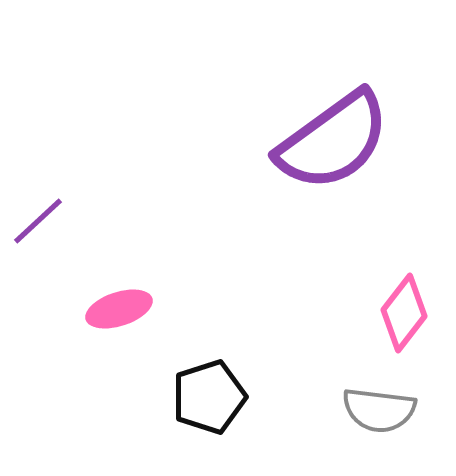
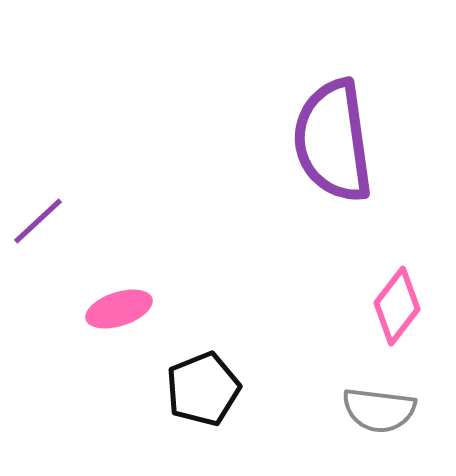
purple semicircle: rotated 118 degrees clockwise
pink diamond: moved 7 px left, 7 px up
black pentagon: moved 6 px left, 8 px up; rotated 4 degrees counterclockwise
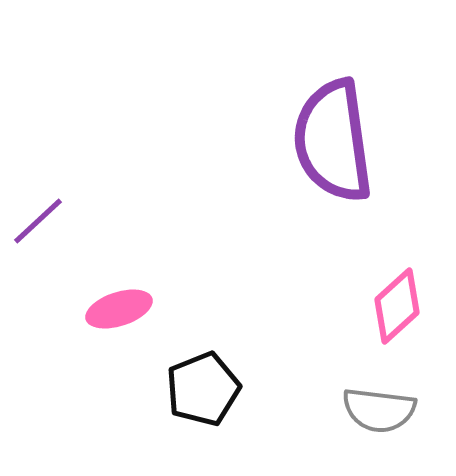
pink diamond: rotated 10 degrees clockwise
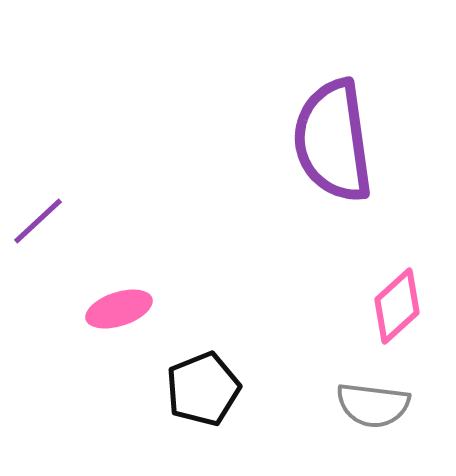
gray semicircle: moved 6 px left, 5 px up
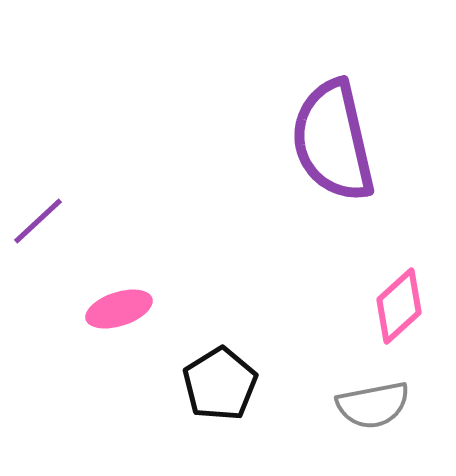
purple semicircle: rotated 5 degrees counterclockwise
pink diamond: moved 2 px right
black pentagon: moved 17 px right, 5 px up; rotated 10 degrees counterclockwise
gray semicircle: rotated 18 degrees counterclockwise
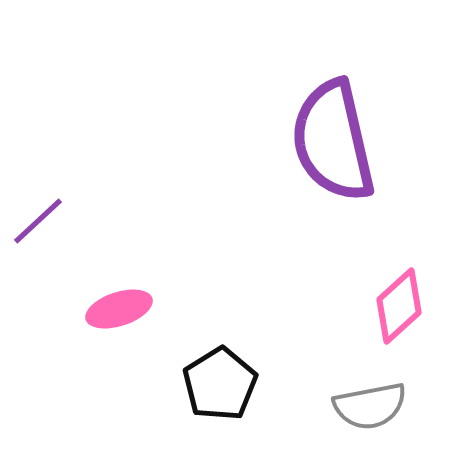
gray semicircle: moved 3 px left, 1 px down
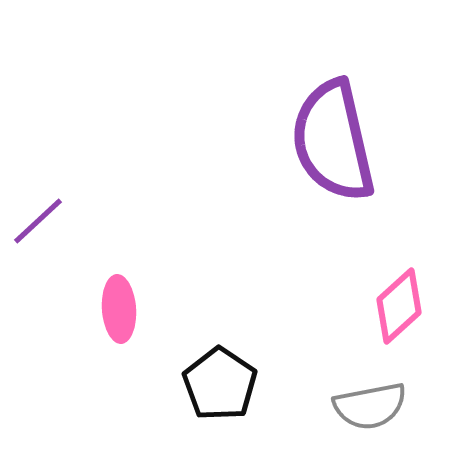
pink ellipse: rotated 76 degrees counterclockwise
black pentagon: rotated 6 degrees counterclockwise
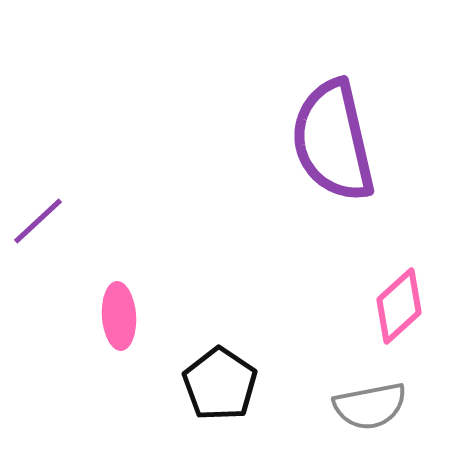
pink ellipse: moved 7 px down
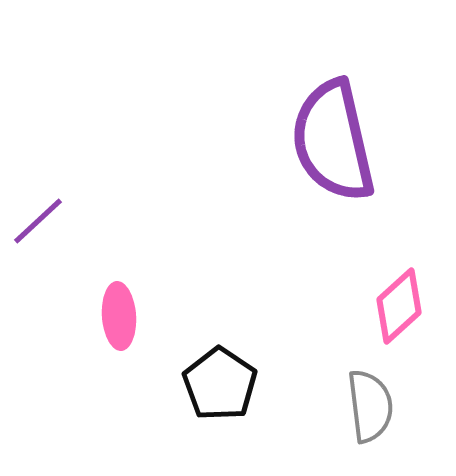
gray semicircle: rotated 86 degrees counterclockwise
